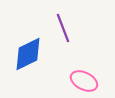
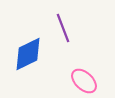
pink ellipse: rotated 16 degrees clockwise
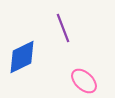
blue diamond: moved 6 px left, 3 px down
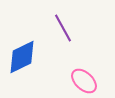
purple line: rotated 8 degrees counterclockwise
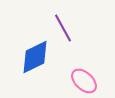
blue diamond: moved 13 px right
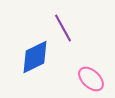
pink ellipse: moved 7 px right, 2 px up
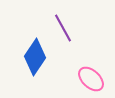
blue diamond: rotated 30 degrees counterclockwise
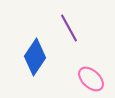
purple line: moved 6 px right
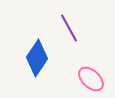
blue diamond: moved 2 px right, 1 px down
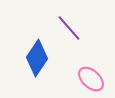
purple line: rotated 12 degrees counterclockwise
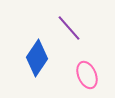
pink ellipse: moved 4 px left, 4 px up; rotated 24 degrees clockwise
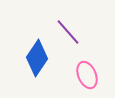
purple line: moved 1 px left, 4 px down
